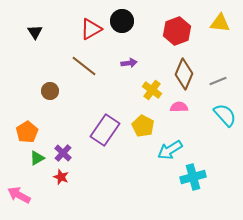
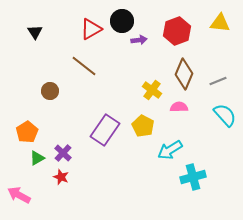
purple arrow: moved 10 px right, 23 px up
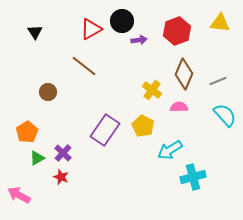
brown circle: moved 2 px left, 1 px down
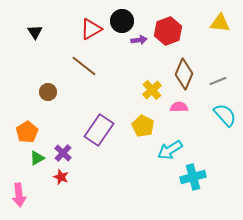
red hexagon: moved 9 px left
yellow cross: rotated 12 degrees clockwise
purple rectangle: moved 6 px left
pink arrow: rotated 125 degrees counterclockwise
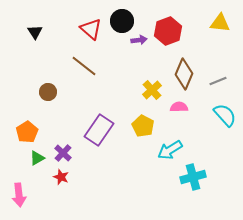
red triangle: rotated 50 degrees counterclockwise
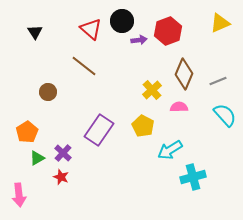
yellow triangle: rotated 30 degrees counterclockwise
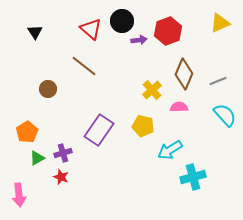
brown circle: moved 3 px up
yellow pentagon: rotated 15 degrees counterclockwise
purple cross: rotated 30 degrees clockwise
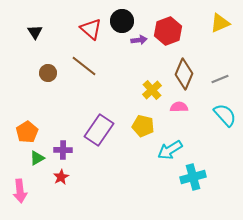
gray line: moved 2 px right, 2 px up
brown circle: moved 16 px up
purple cross: moved 3 px up; rotated 18 degrees clockwise
red star: rotated 21 degrees clockwise
pink arrow: moved 1 px right, 4 px up
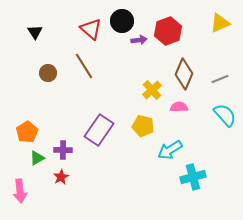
brown line: rotated 20 degrees clockwise
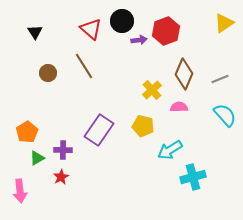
yellow triangle: moved 4 px right; rotated 10 degrees counterclockwise
red hexagon: moved 2 px left
